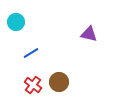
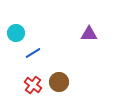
cyan circle: moved 11 px down
purple triangle: rotated 12 degrees counterclockwise
blue line: moved 2 px right
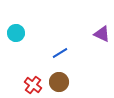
purple triangle: moved 13 px right; rotated 24 degrees clockwise
blue line: moved 27 px right
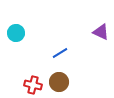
purple triangle: moved 1 px left, 2 px up
red cross: rotated 24 degrees counterclockwise
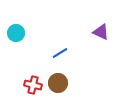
brown circle: moved 1 px left, 1 px down
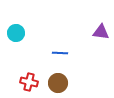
purple triangle: rotated 18 degrees counterclockwise
blue line: rotated 35 degrees clockwise
red cross: moved 4 px left, 3 px up
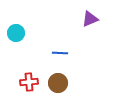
purple triangle: moved 11 px left, 13 px up; rotated 30 degrees counterclockwise
red cross: rotated 18 degrees counterclockwise
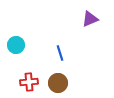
cyan circle: moved 12 px down
blue line: rotated 70 degrees clockwise
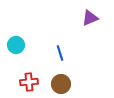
purple triangle: moved 1 px up
brown circle: moved 3 px right, 1 px down
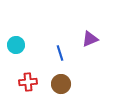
purple triangle: moved 21 px down
red cross: moved 1 px left
